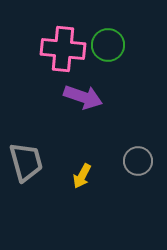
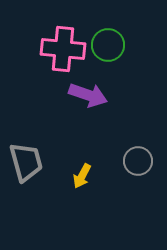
purple arrow: moved 5 px right, 2 px up
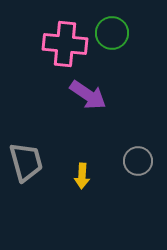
green circle: moved 4 px right, 12 px up
pink cross: moved 2 px right, 5 px up
purple arrow: rotated 15 degrees clockwise
yellow arrow: rotated 25 degrees counterclockwise
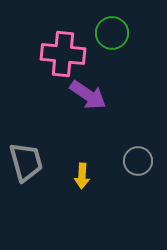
pink cross: moved 2 px left, 10 px down
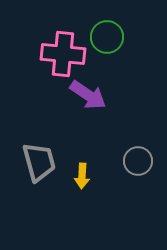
green circle: moved 5 px left, 4 px down
gray trapezoid: moved 13 px right
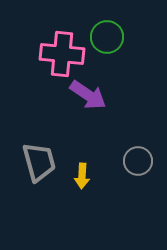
pink cross: moved 1 px left
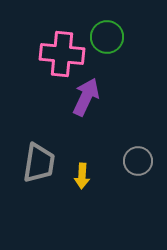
purple arrow: moved 2 px left, 2 px down; rotated 99 degrees counterclockwise
gray trapezoid: moved 1 px down; rotated 24 degrees clockwise
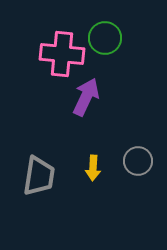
green circle: moved 2 px left, 1 px down
gray trapezoid: moved 13 px down
yellow arrow: moved 11 px right, 8 px up
